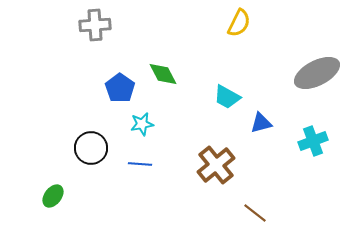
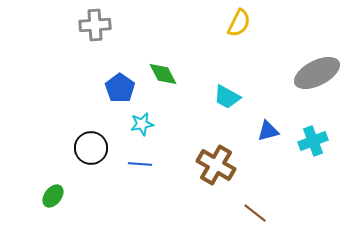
blue triangle: moved 7 px right, 8 px down
brown cross: rotated 21 degrees counterclockwise
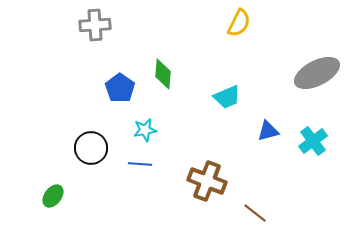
green diamond: rotated 32 degrees clockwise
cyan trapezoid: rotated 52 degrees counterclockwise
cyan star: moved 3 px right, 6 px down
cyan cross: rotated 16 degrees counterclockwise
brown cross: moved 9 px left, 16 px down; rotated 9 degrees counterclockwise
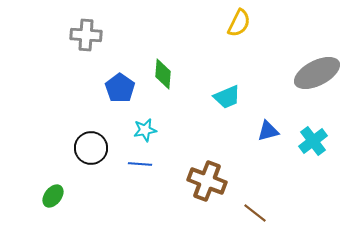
gray cross: moved 9 px left, 10 px down; rotated 8 degrees clockwise
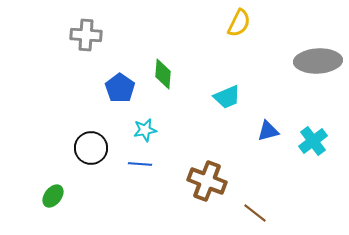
gray ellipse: moved 1 px right, 12 px up; rotated 24 degrees clockwise
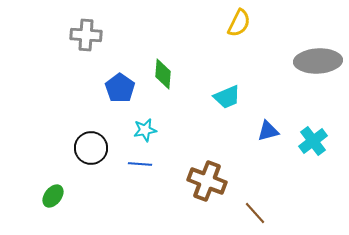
brown line: rotated 10 degrees clockwise
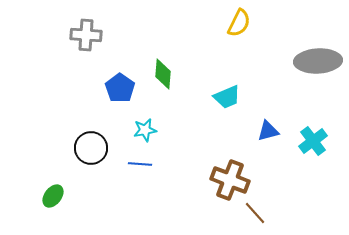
brown cross: moved 23 px right, 1 px up
